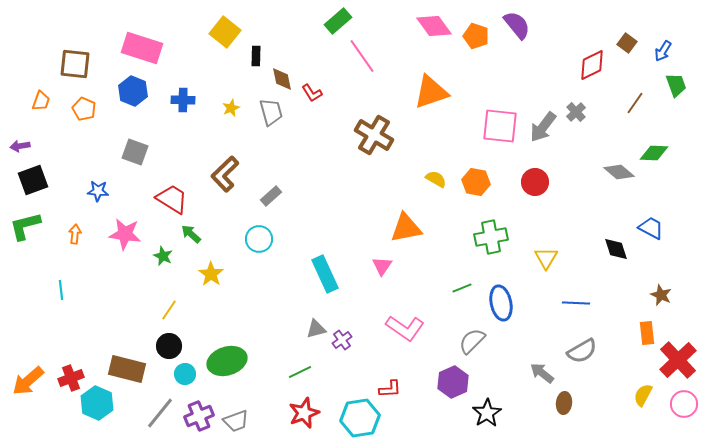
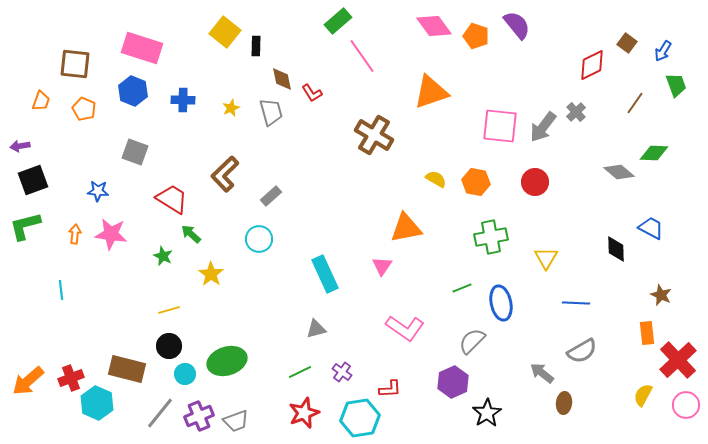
black rectangle at (256, 56): moved 10 px up
pink star at (125, 234): moved 14 px left
black diamond at (616, 249): rotated 16 degrees clockwise
yellow line at (169, 310): rotated 40 degrees clockwise
purple cross at (342, 340): moved 32 px down; rotated 18 degrees counterclockwise
pink circle at (684, 404): moved 2 px right, 1 px down
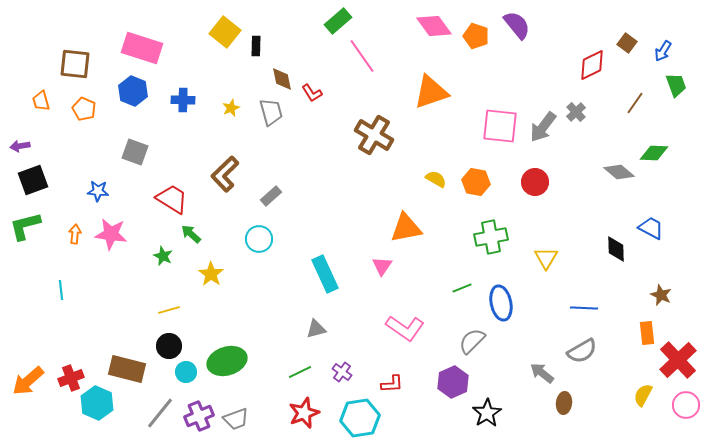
orange trapezoid at (41, 101): rotated 145 degrees clockwise
blue line at (576, 303): moved 8 px right, 5 px down
cyan circle at (185, 374): moved 1 px right, 2 px up
red L-shape at (390, 389): moved 2 px right, 5 px up
gray trapezoid at (236, 421): moved 2 px up
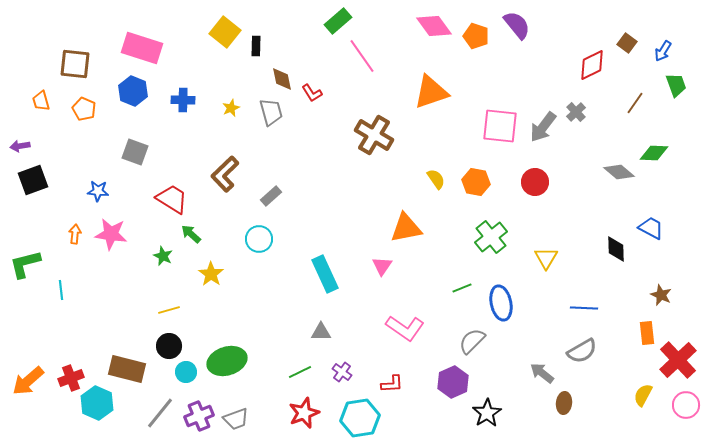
yellow semicircle at (436, 179): rotated 25 degrees clockwise
green L-shape at (25, 226): moved 38 px down
green cross at (491, 237): rotated 28 degrees counterclockwise
gray triangle at (316, 329): moved 5 px right, 3 px down; rotated 15 degrees clockwise
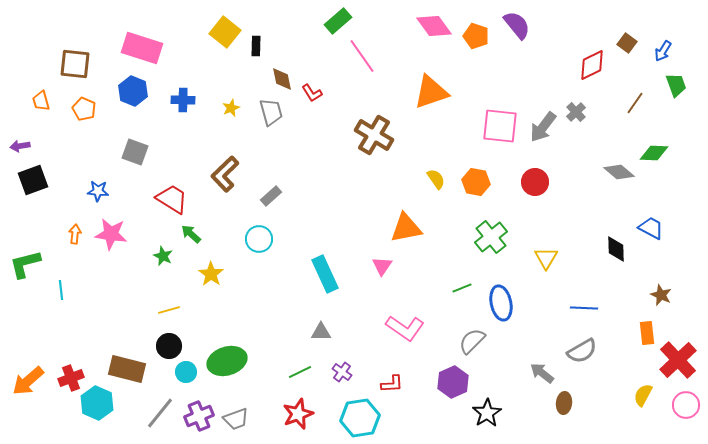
red star at (304, 413): moved 6 px left, 1 px down
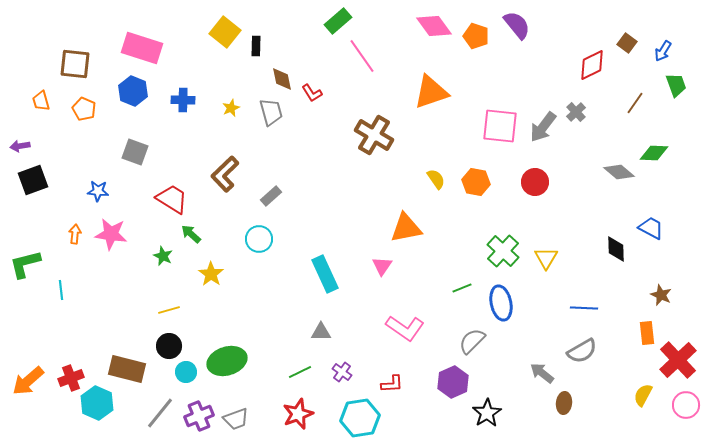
green cross at (491, 237): moved 12 px right, 14 px down; rotated 8 degrees counterclockwise
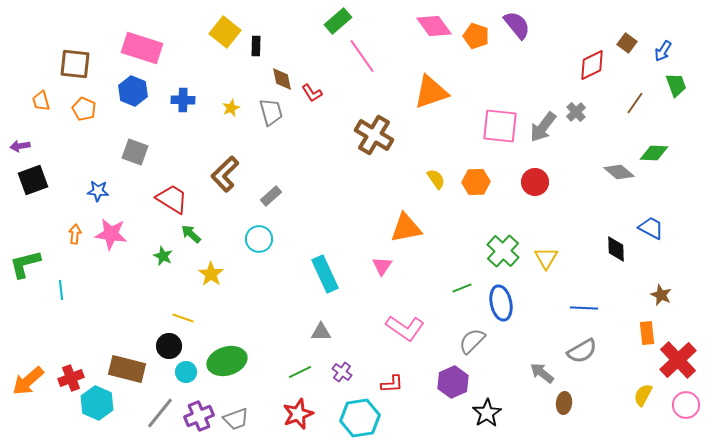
orange hexagon at (476, 182): rotated 12 degrees counterclockwise
yellow line at (169, 310): moved 14 px right, 8 px down; rotated 35 degrees clockwise
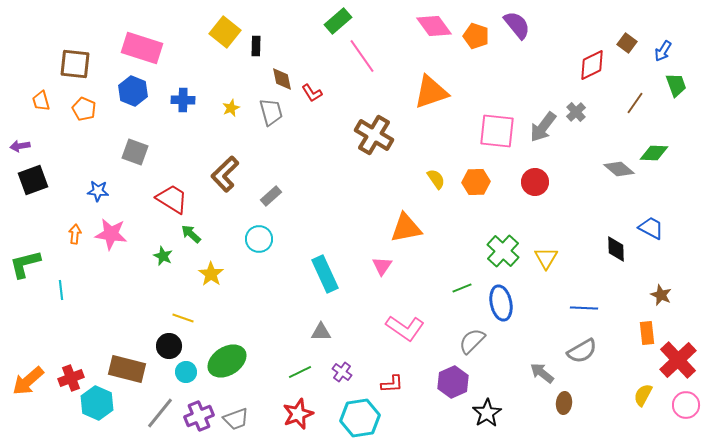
pink square at (500, 126): moved 3 px left, 5 px down
gray diamond at (619, 172): moved 3 px up
green ellipse at (227, 361): rotated 15 degrees counterclockwise
